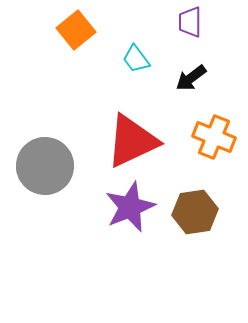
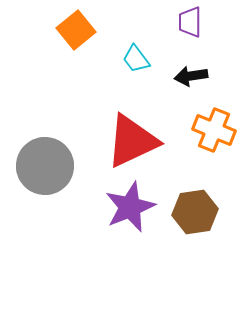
black arrow: moved 2 px up; rotated 28 degrees clockwise
orange cross: moved 7 px up
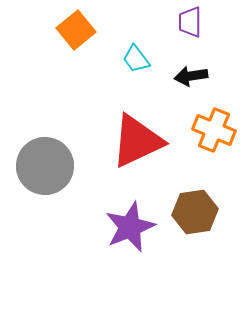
red triangle: moved 5 px right
purple star: moved 20 px down
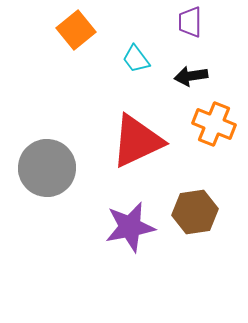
orange cross: moved 6 px up
gray circle: moved 2 px right, 2 px down
purple star: rotated 12 degrees clockwise
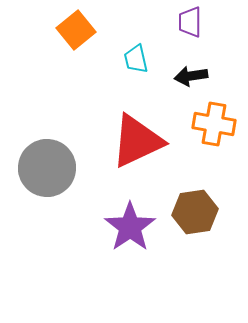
cyan trapezoid: rotated 24 degrees clockwise
orange cross: rotated 12 degrees counterclockwise
purple star: rotated 24 degrees counterclockwise
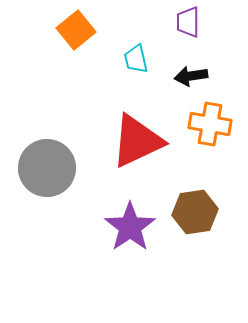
purple trapezoid: moved 2 px left
orange cross: moved 4 px left
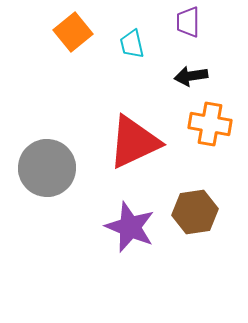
orange square: moved 3 px left, 2 px down
cyan trapezoid: moved 4 px left, 15 px up
red triangle: moved 3 px left, 1 px down
purple star: rotated 15 degrees counterclockwise
